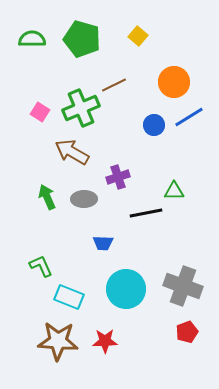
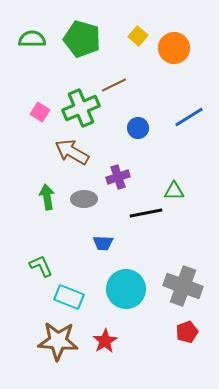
orange circle: moved 34 px up
blue circle: moved 16 px left, 3 px down
green arrow: rotated 15 degrees clockwise
red star: rotated 30 degrees counterclockwise
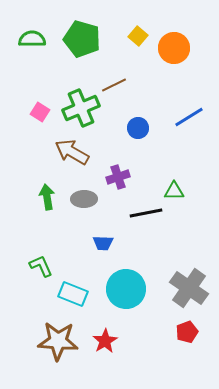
gray cross: moved 6 px right, 2 px down; rotated 15 degrees clockwise
cyan rectangle: moved 4 px right, 3 px up
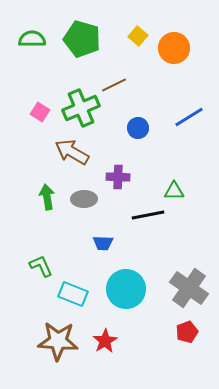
purple cross: rotated 20 degrees clockwise
black line: moved 2 px right, 2 px down
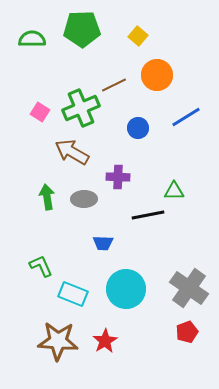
green pentagon: moved 10 px up; rotated 18 degrees counterclockwise
orange circle: moved 17 px left, 27 px down
blue line: moved 3 px left
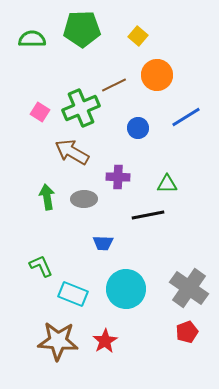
green triangle: moved 7 px left, 7 px up
